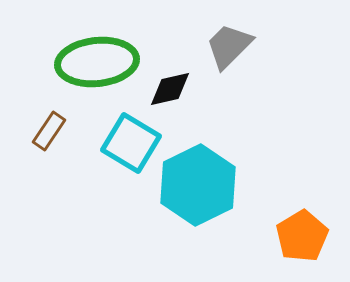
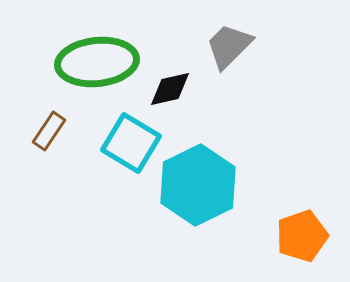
orange pentagon: rotated 12 degrees clockwise
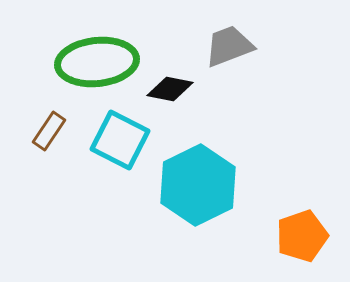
gray trapezoid: rotated 24 degrees clockwise
black diamond: rotated 24 degrees clockwise
cyan square: moved 11 px left, 3 px up; rotated 4 degrees counterclockwise
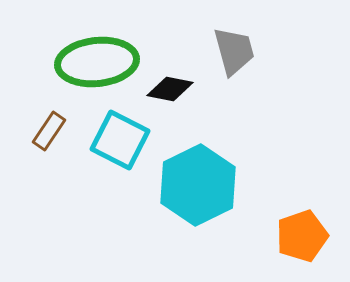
gray trapezoid: moved 5 px right, 5 px down; rotated 96 degrees clockwise
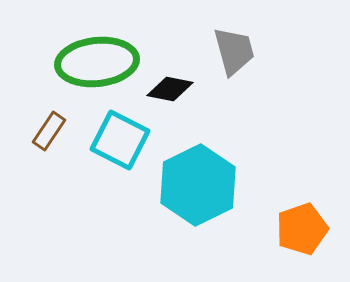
orange pentagon: moved 7 px up
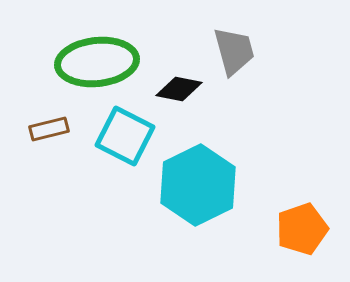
black diamond: moved 9 px right
brown rectangle: moved 2 px up; rotated 42 degrees clockwise
cyan square: moved 5 px right, 4 px up
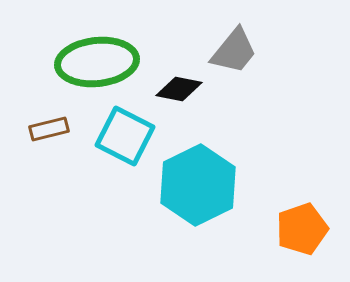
gray trapezoid: rotated 54 degrees clockwise
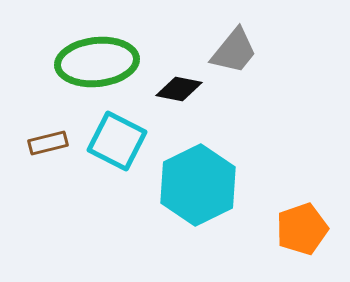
brown rectangle: moved 1 px left, 14 px down
cyan square: moved 8 px left, 5 px down
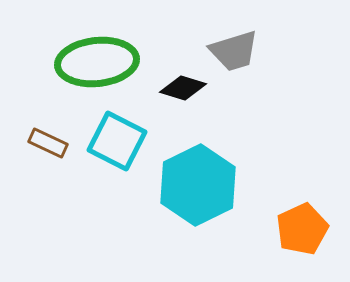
gray trapezoid: rotated 34 degrees clockwise
black diamond: moved 4 px right, 1 px up; rotated 6 degrees clockwise
brown rectangle: rotated 39 degrees clockwise
orange pentagon: rotated 6 degrees counterclockwise
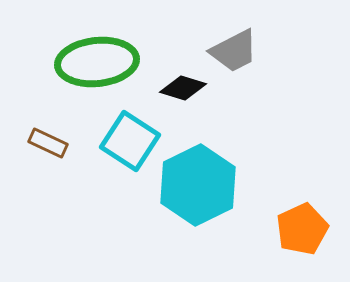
gray trapezoid: rotated 10 degrees counterclockwise
cyan square: moved 13 px right; rotated 6 degrees clockwise
